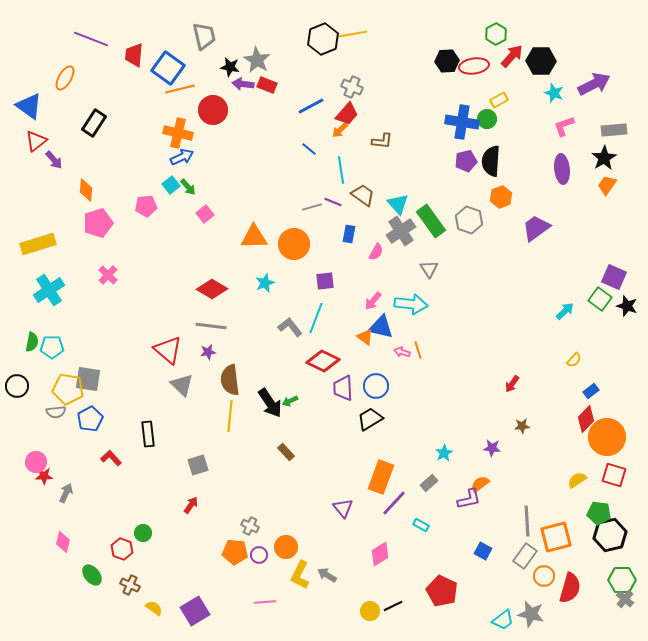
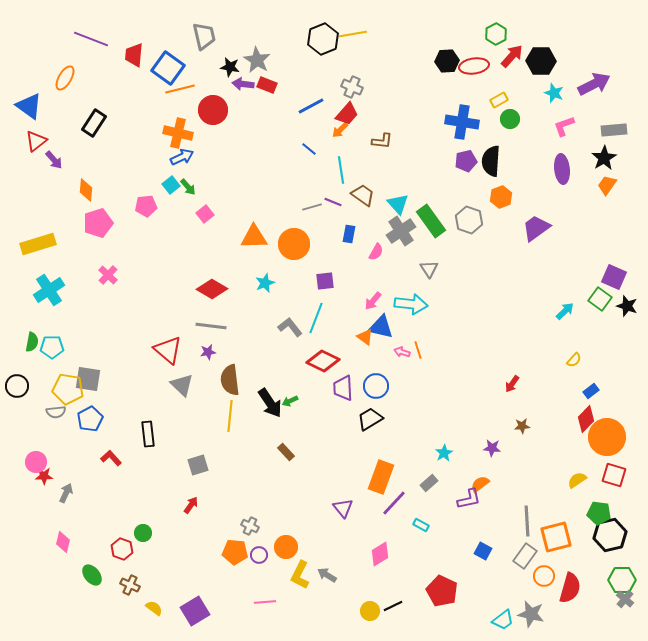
green circle at (487, 119): moved 23 px right
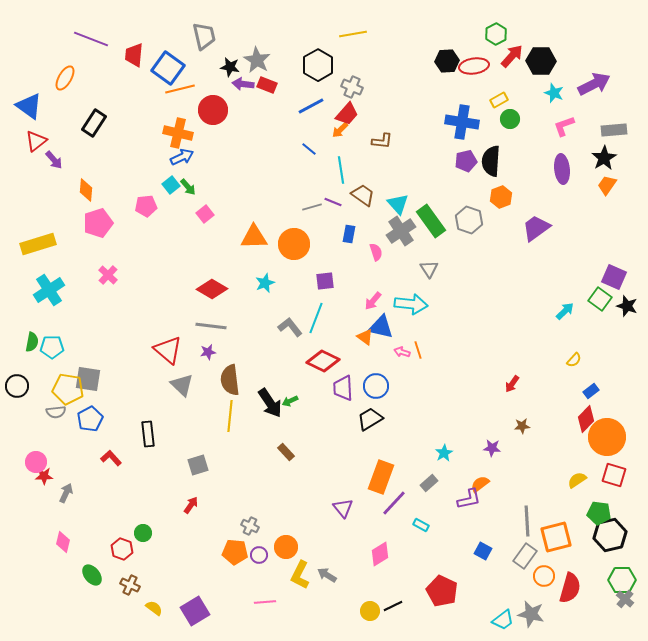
black hexagon at (323, 39): moved 5 px left, 26 px down; rotated 8 degrees counterclockwise
pink semicircle at (376, 252): rotated 48 degrees counterclockwise
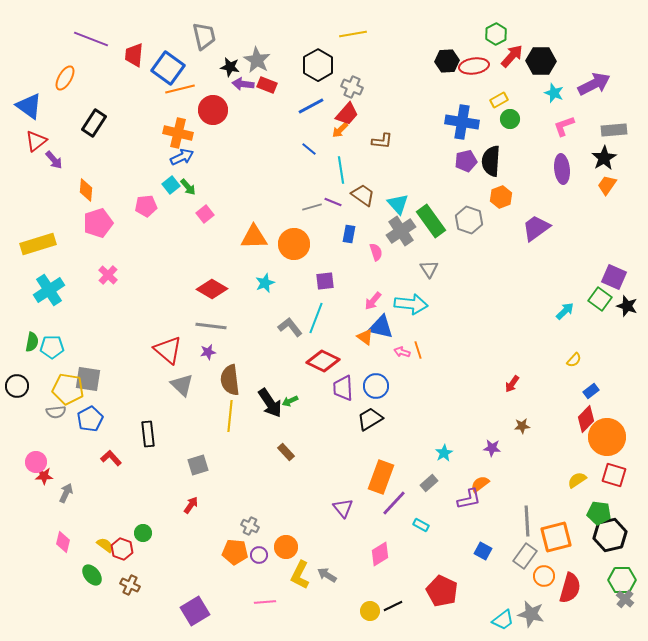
yellow semicircle at (154, 608): moved 49 px left, 63 px up
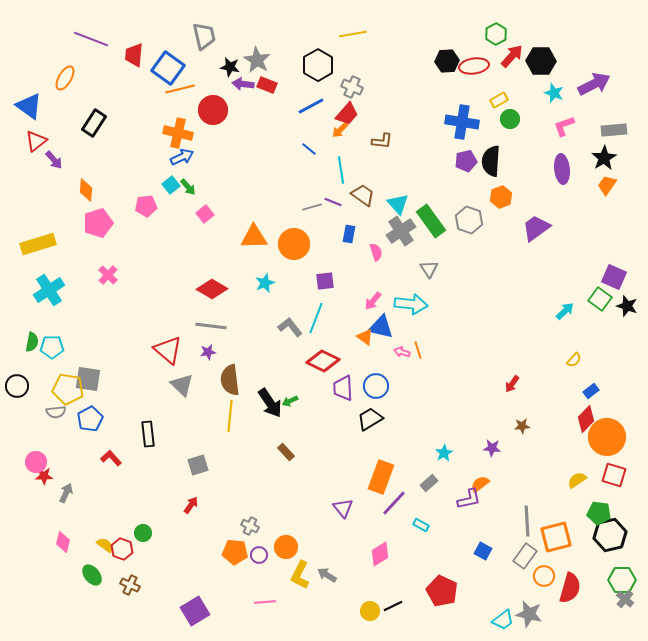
gray star at (531, 614): moved 2 px left
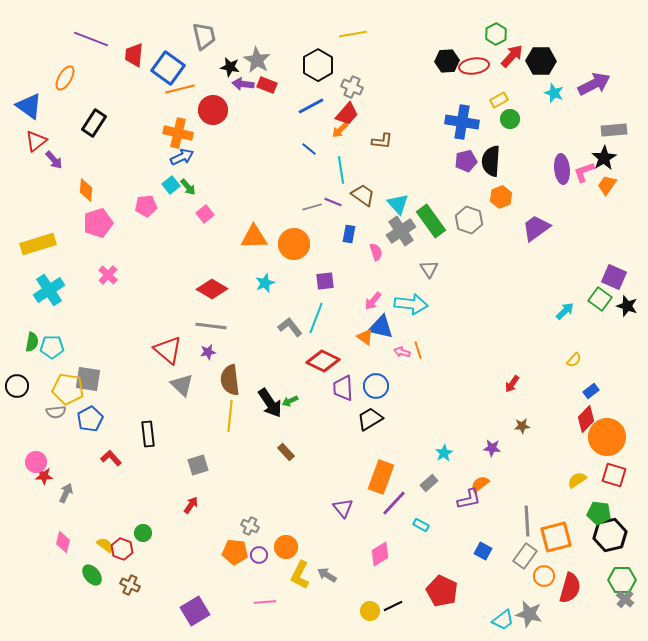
pink L-shape at (564, 126): moved 20 px right, 46 px down
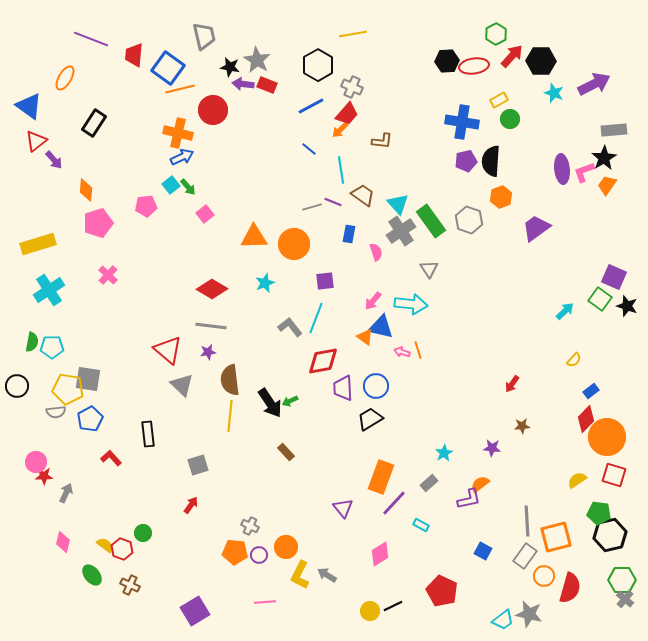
red diamond at (323, 361): rotated 36 degrees counterclockwise
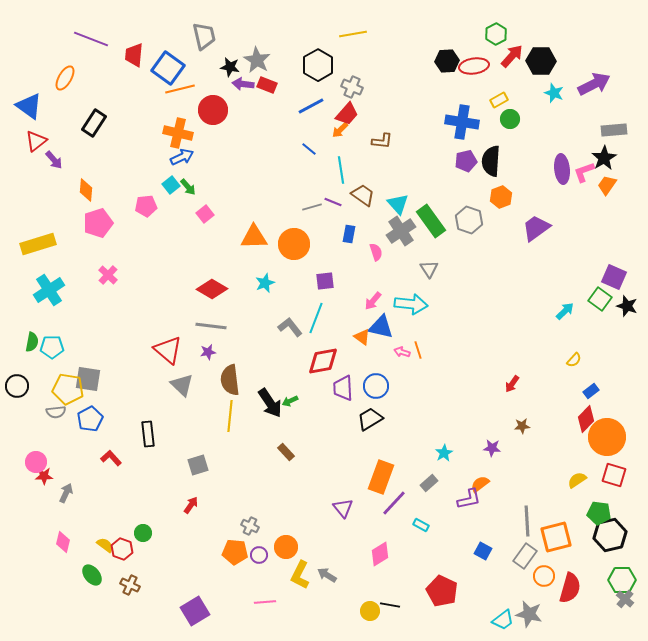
orange triangle at (365, 337): moved 3 px left
black line at (393, 606): moved 3 px left, 1 px up; rotated 36 degrees clockwise
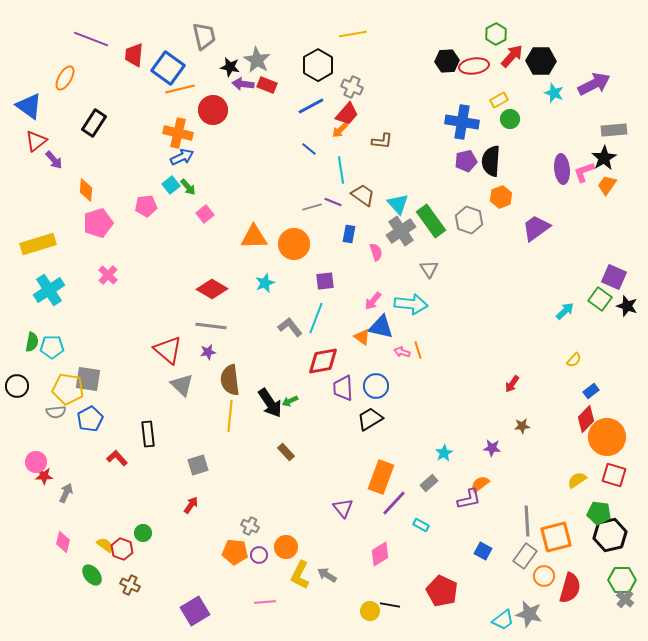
red L-shape at (111, 458): moved 6 px right
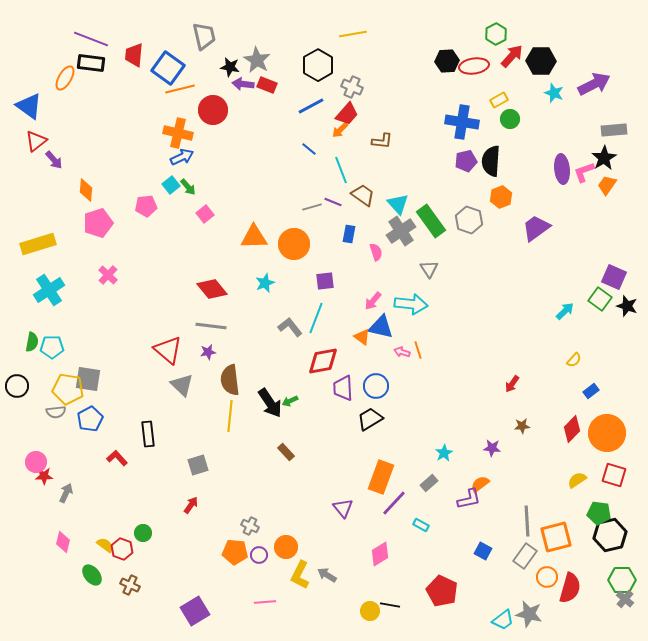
black rectangle at (94, 123): moved 3 px left, 60 px up; rotated 64 degrees clockwise
cyan line at (341, 170): rotated 12 degrees counterclockwise
red diamond at (212, 289): rotated 20 degrees clockwise
red diamond at (586, 419): moved 14 px left, 10 px down
orange circle at (607, 437): moved 4 px up
orange circle at (544, 576): moved 3 px right, 1 px down
